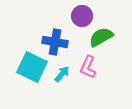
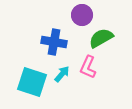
purple circle: moved 1 px up
green semicircle: moved 1 px down
blue cross: moved 1 px left
cyan square: moved 15 px down; rotated 8 degrees counterclockwise
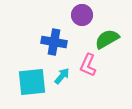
green semicircle: moved 6 px right, 1 px down
pink L-shape: moved 2 px up
cyan arrow: moved 2 px down
cyan square: rotated 24 degrees counterclockwise
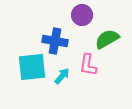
blue cross: moved 1 px right, 1 px up
pink L-shape: rotated 15 degrees counterclockwise
cyan square: moved 15 px up
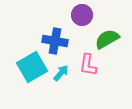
cyan square: rotated 24 degrees counterclockwise
cyan arrow: moved 1 px left, 3 px up
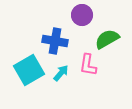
cyan square: moved 3 px left, 3 px down
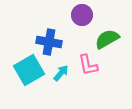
blue cross: moved 6 px left, 1 px down
pink L-shape: rotated 20 degrees counterclockwise
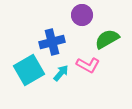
blue cross: moved 3 px right; rotated 25 degrees counterclockwise
pink L-shape: rotated 50 degrees counterclockwise
